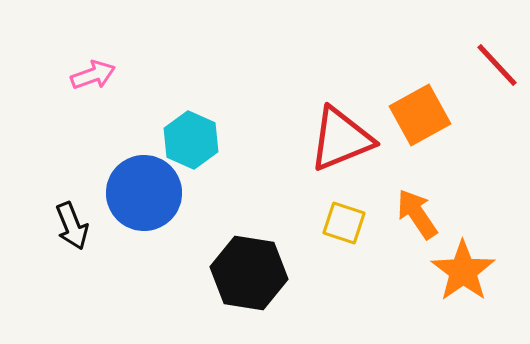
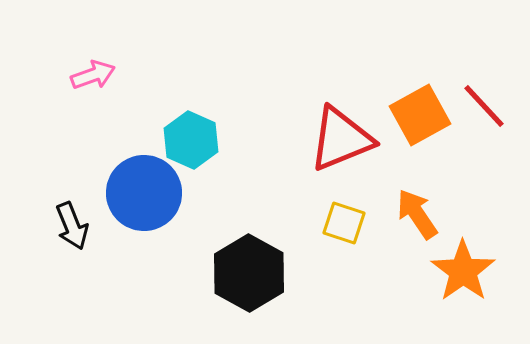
red line: moved 13 px left, 41 px down
black hexagon: rotated 20 degrees clockwise
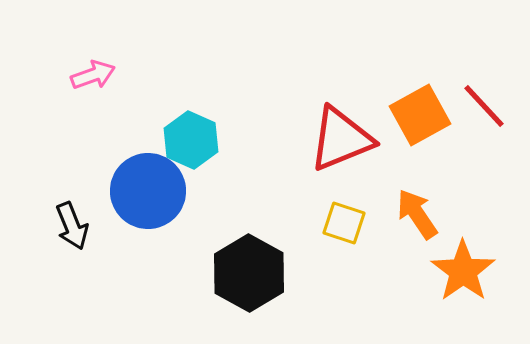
blue circle: moved 4 px right, 2 px up
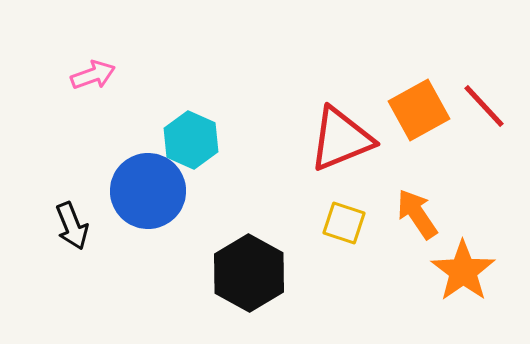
orange square: moved 1 px left, 5 px up
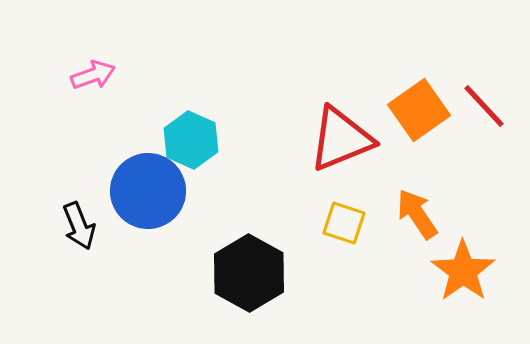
orange square: rotated 6 degrees counterclockwise
black arrow: moved 7 px right
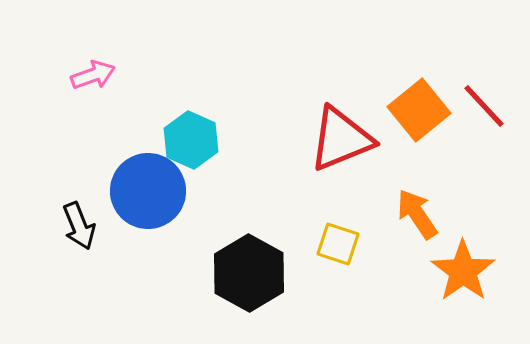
orange square: rotated 4 degrees counterclockwise
yellow square: moved 6 px left, 21 px down
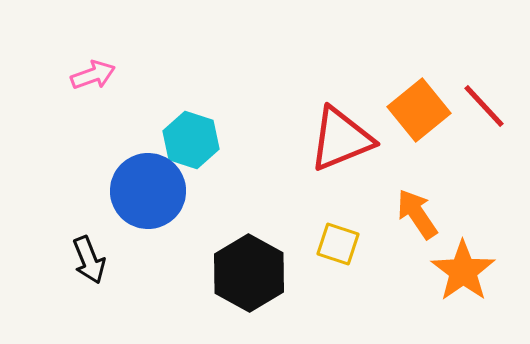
cyan hexagon: rotated 6 degrees counterclockwise
black arrow: moved 10 px right, 34 px down
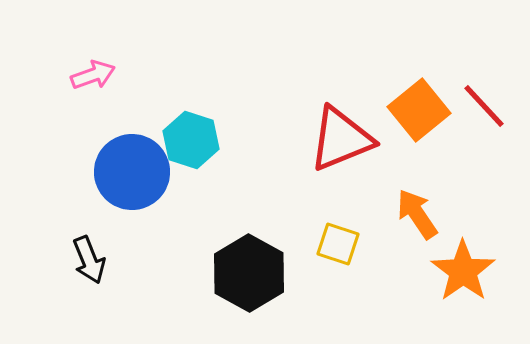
blue circle: moved 16 px left, 19 px up
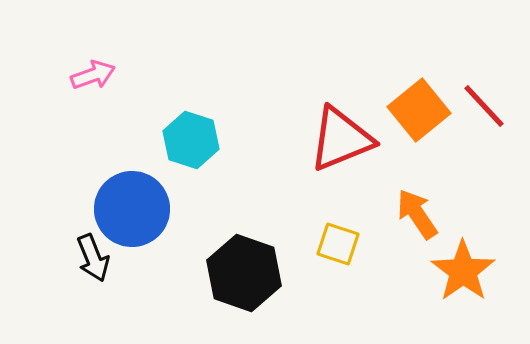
blue circle: moved 37 px down
black arrow: moved 4 px right, 2 px up
black hexagon: moved 5 px left; rotated 10 degrees counterclockwise
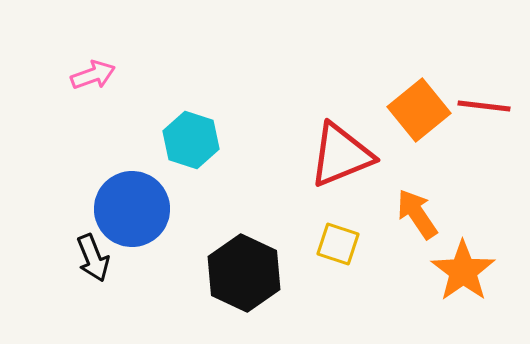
red line: rotated 40 degrees counterclockwise
red triangle: moved 16 px down
black hexagon: rotated 6 degrees clockwise
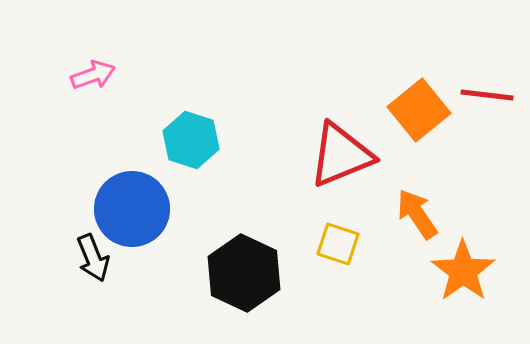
red line: moved 3 px right, 11 px up
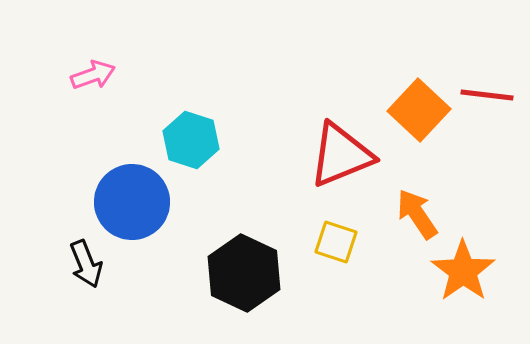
orange square: rotated 8 degrees counterclockwise
blue circle: moved 7 px up
yellow square: moved 2 px left, 2 px up
black arrow: moved 7 px left, 6 px down
